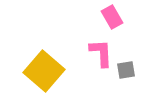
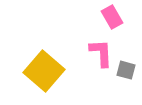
gray square: rotated 24 degrees clockwise
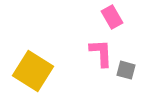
yellow square: moved 11 px left; rotated 9 degrees counterclockwise
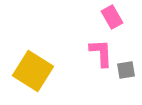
gray square: rotated 24 degrees counterclockwise
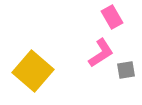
pink L-shape: rotated 60 degrees clockwise
yellow square: rotated 9 degrees clockwise
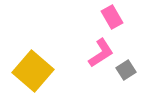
gray square: rotated 24 degrees counterclockwise
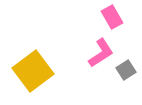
yellow square: rotated 12 degrees clockwise
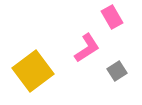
pink L-shape: moved 14 px left, 5 px up
gray square: moved 9 px left, 1 px down
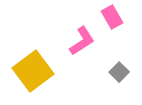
pink L-shape: moved 5 px left, 7 px up
gray square: moved 2 px right, 1 px down; rotated 12 degrees counterclockwise
